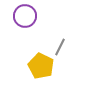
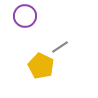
gray line: rotated 30 degrees clockwise
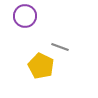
gray line: rotated 54 degrees clockwise
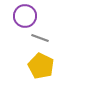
gray line: moved 20 px left, 9 px up
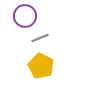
gray line: rotated 42 degrees counterclockwise
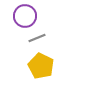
gray line: moved 3 px left
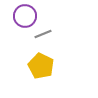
gray line: moved 6 px right, 4 px up
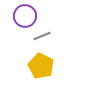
gray line: moved 1 px left, 2 px down
